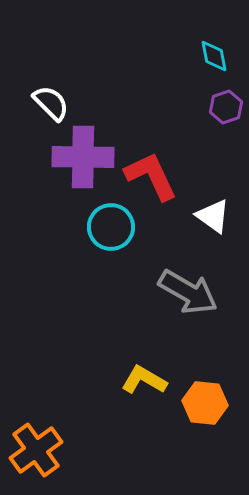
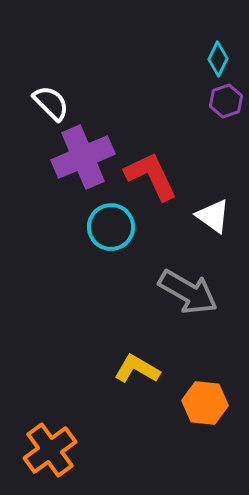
cyan diamond: moved 4 px right, 3 px down; rotated 36 degrees clockwise
purple hexagon: moved 6 px up
purple cross: rotated 24 degrees counterclockwise
yellow L-shape: moved 7 px left, 11 px up
orange cross: moved 14 px right
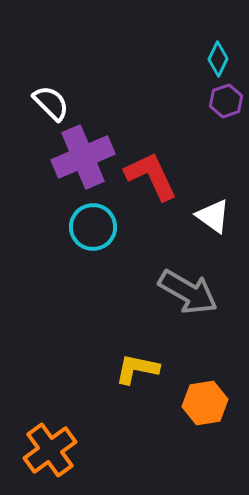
cyan circle: moved 18 px left
yellow L-shape: rotated 18 degrees counterclockwise
orange hexagon: rotated 15 degrees counterclockwise
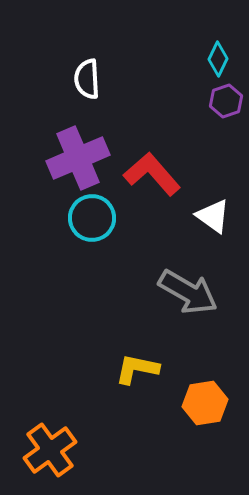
white semicircle: moved 36 px right, 24 px up; rotated 138 degrees counterclockwise
purple cross: moved 5 px left, 1 px down
red L-shape: moved 1 px right, 2 px up; rotated 16 degrees counterclockwise
cyan circle: moved 1 px left, 9 px up
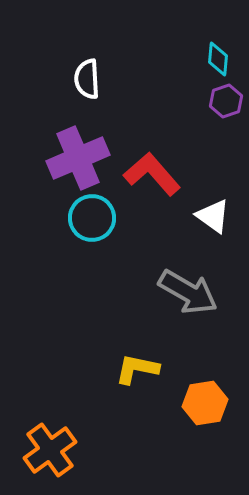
cyan diamond: rotated 20 degrees counterclockwise
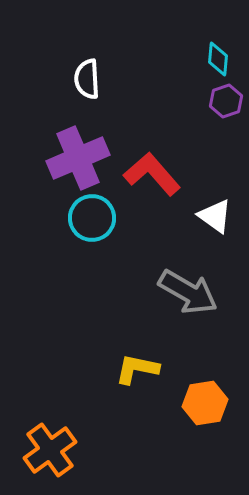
white triangle: moved 2 px right
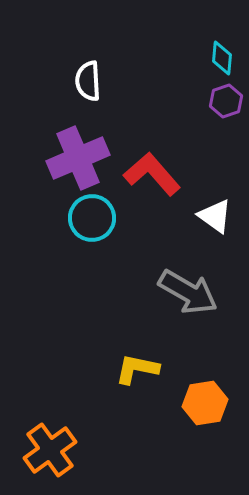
cyan diamond: moved 4 px right, 1 px up
white semicircle: moved 1 px right, 2 px down
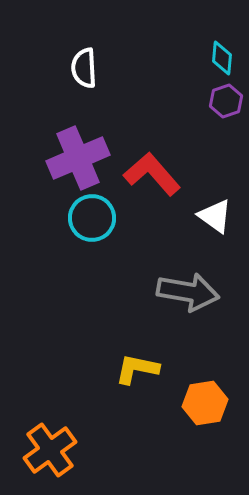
white semicircle: moved 4 px left, 13 px up
gray arrow: rotated 20 degrees counterclockwise
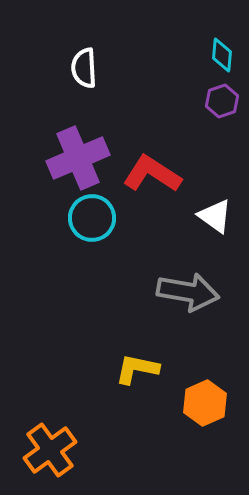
cyan diamond: moved 3 px up
purple hexagon: moved 4 px left
red L-shape: rotated 16 degrees counterclockwise
orange hexagon: rotated 15 degrees counterclockwise
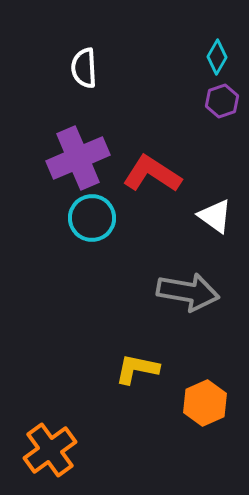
cyan diamond: moved 5 px left, 2 px down; rotated 24 degrees clockwise
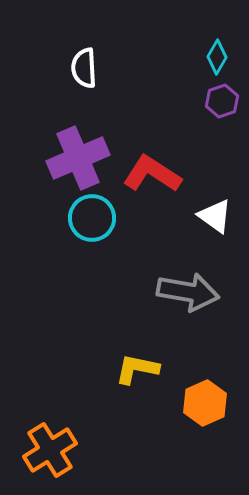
orange cross: rotated 4 degrees clockwise
